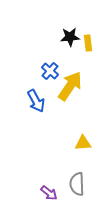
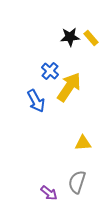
yellow rectangle: moved 3 px right, 5 px up; rotated 35 degrees counterclockwise
yellow arrow: moved 1 px left, 1 px down
gray semicircle: moved 2 px up; rotated 20 degrees clockwise
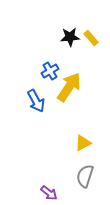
blue cross: rotated 18 degrees clockwise
yellow triangle: rotated 24 degrees counterclockwise
gray semicircle: moved 8 px right, 6 px up
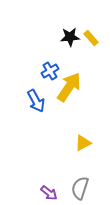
gray semicircle: moved 5 px left, 12 px down
